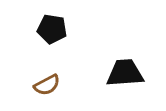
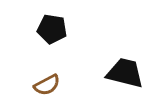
black trapezoid: rotated 18 degrees clockwise
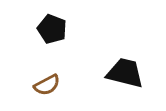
black pentagon: rotated 12 degrees clockwise
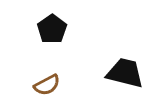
black pentagon: rotated 16 degrees clockwise
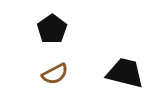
brown semicircle: moved 8 px right, 11 px up
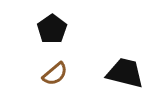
brown semicircle: rotated 12 degrees counterclockwise
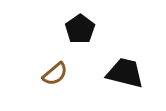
black pentagon: moved 28 px right
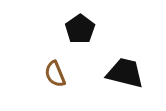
brown semicircle: rotated 108 degrees clockwise
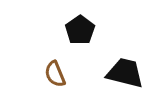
black pentagon: moved 1 px down
